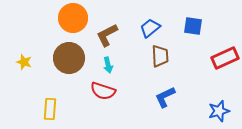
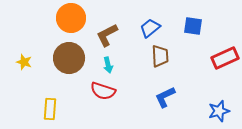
orange circle: moved 2 px left
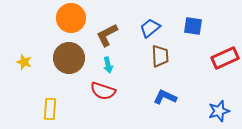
blue L-shape: rotated 50 degrees clockwise
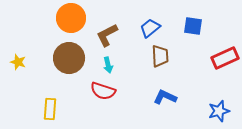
yellow star: moved 6 px left
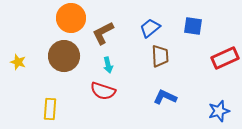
brown L-shape: moved 4 px left, 2 px up
brown circle: moved 5 px left, 2 px up
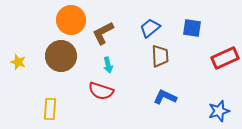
orange circle: moved 2 px down
blue square: moved 1 px left, 2 px down
brown circle: moved 3 px left
red semicircle: moved 2 px left
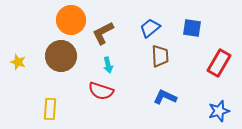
red rectangle: moved 6 px left, 5 px down; rotated 36 degrees counterclockwise
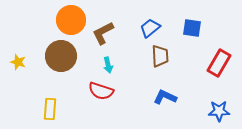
blue star: rotated 15 degrees clockwise
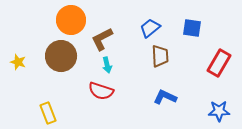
brown L-shape: moved 1 px left, 6 px down
cyan arrow: moved 1 px left
yellow rectangle: moved 2 px left, 4 px down; rotated 25 degrees counterclockwise
